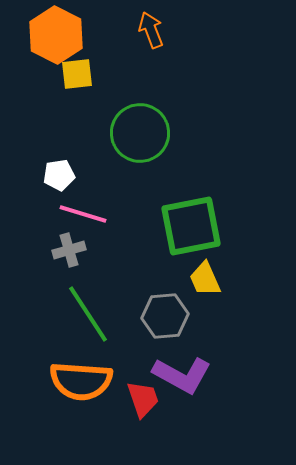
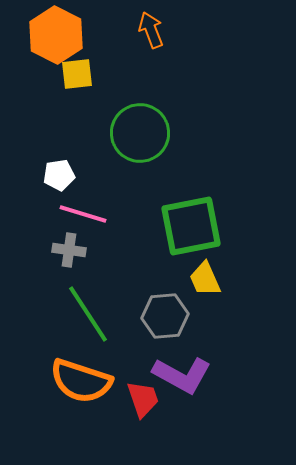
gray cross: rotated 24 degrees clockwise
orange semicircle: rotated 14 degrees clockwise
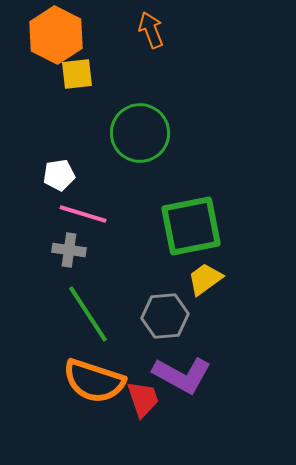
yellow trapezoid: rotated 78 degrees clockwise
orange semicircle: moved 13 px right
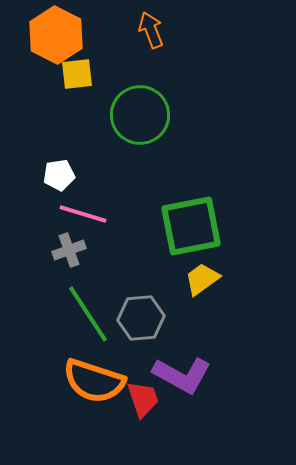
green circle: moved 18 px up
gray cross: rotated 28 degrees counterclockwise
yellow trapezoid: moved 3 px left
gray hexagon: moved 24 px left, 2 px down
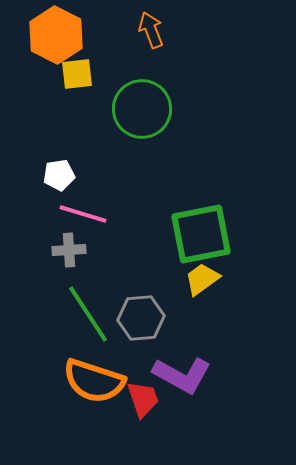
green circle: moved 2 px right, 6 px up
green square: moved 10 px right, 8 px down
gray cross: rotated 16 degrees clockwise
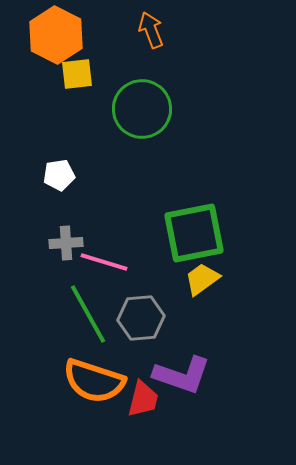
pink line: moved 21 px right, 48 px down
green square: moved 7 px left, 1 px up
gray cross: moved 3 px left, 7 px up
green line: rotated 4 degrees clockwise
purple L-shape: rotated 10 degrees counterclockwise
red trapezoid: rotated 33 degrees clockwise
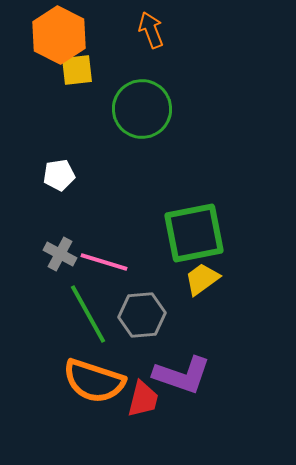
orange hexagon: moved 3 px right
yellow square: moved 4 px up
gray cross: moved 6 px left, 11 px down; rotated 32 degrees clockwise
gray hexagon: moved 1 px right, 3 px up
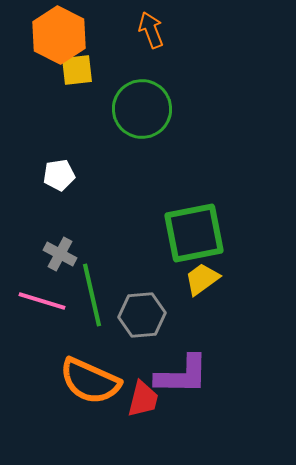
pink line: moved 62 px left, 39 px down
green line: moved 4 px right, 19 px up; rotated 16 degrees clockwise
purple L-shape: rotated 18 degrees counterclockwise
orange semicircle: moved 4 px left; rotated 6 degrees clockwise
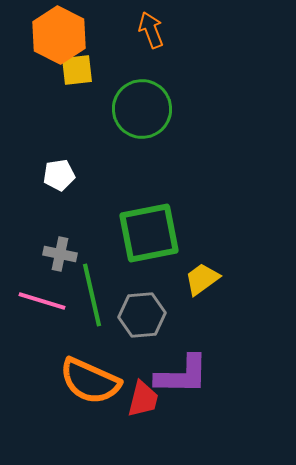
green square: moved 45 px left
gray cross: rotated 16 degrees counterclockwise
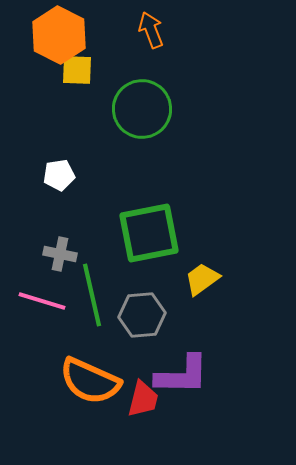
yellow square: rotated 8 degrees clockwise
